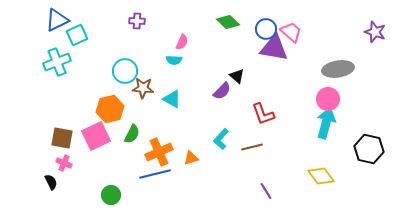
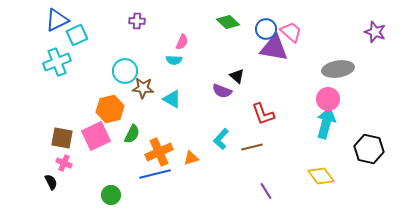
purple semicircle: rotated 66 degrees clockwise
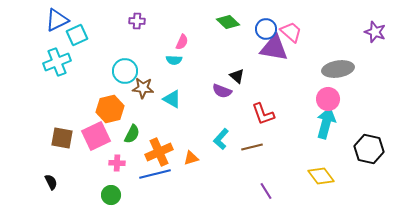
pink cross: moved 53 px right; rotated 21 degrees counterclockwise
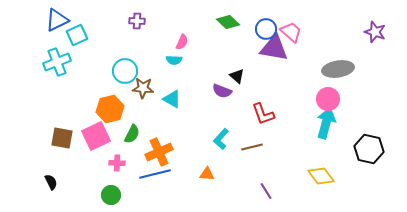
orange triangle: moved 16 px right, 16 px down; rotated 21 degrees clockwise
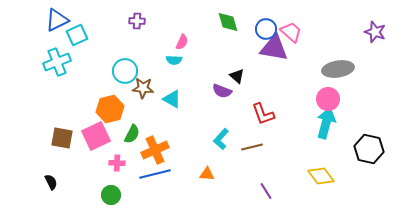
green diamond: rotated 30 degrees clockwise
orange cross: moved 4 px left, 2 px up
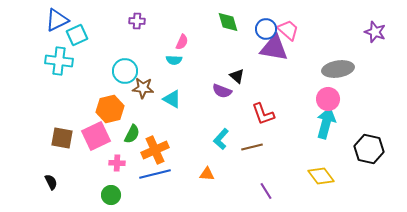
pink trapezoid: moved 3 px left, 2 px up
cyan cross: moved 2 px right, 1 px up; rotated 28 degrees clockwise
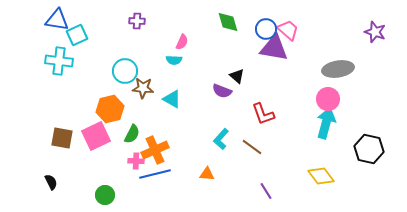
blue triangle: rotated 35 degrees clockwise
brown line: rotated 50 degrees clockwise
pink cross: moved 19 px right, 2 px up
green circle: moved 6 px left
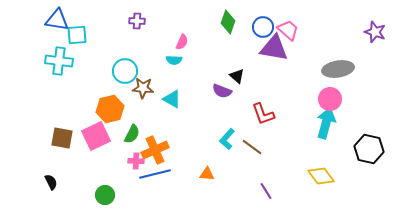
green diamond: rotated 35 degrees clockwise
blue circle: moved 3 px left, 2 px up
cyan square: rotated 20 degrees clockwise
pink circle: moved 2 px right
cyan L-shape: moved 6 px right
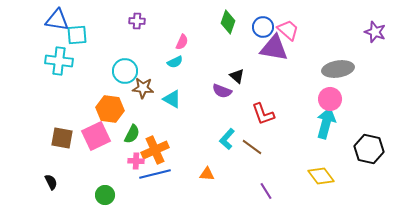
cyan semicircle: moved 1 px right, 2 px down; rotated 28 degrees counterclockwise
orange hexagon: rotated 20 degrees clockwise
